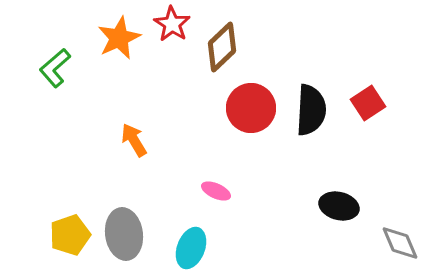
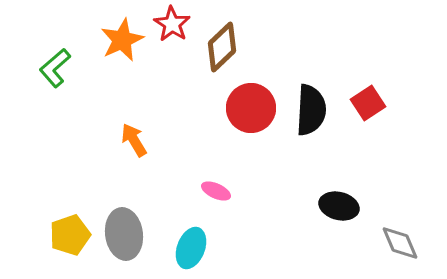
orange star: moved 3 px right, 2 px down
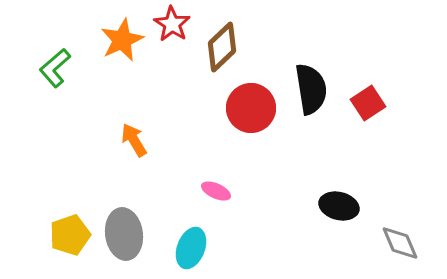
black semicircle: moved 21 px up; rotated 12 degrees counterclockwise
